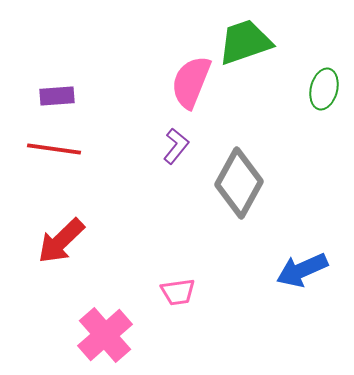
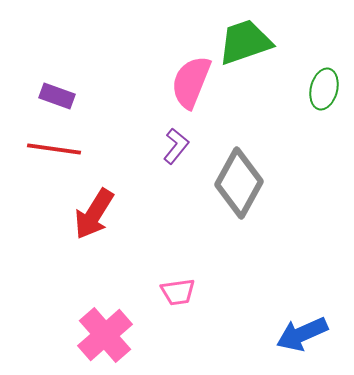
purple rectangle: rotated 24 degrees clockwise
red arrow: moved 33 px right, 27 px up; rotated 14 degrees counterclockwise
blue arrow: moved 64 px down
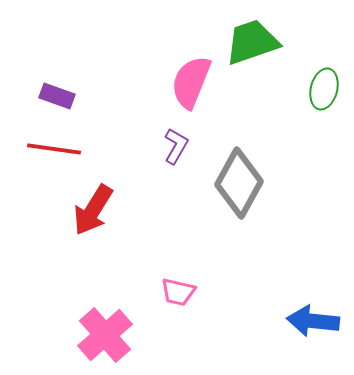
green trapezoid: moved 7 px right
purple L-shape: rotated 9 degrees counterclockwise
red arrow: moved 1 px left, 4 px up
pink trapezoid: rotated 21 degrees clockwise
blue arrow: moved 11 px right, 13 px up; rotated 30 degrees clockwise
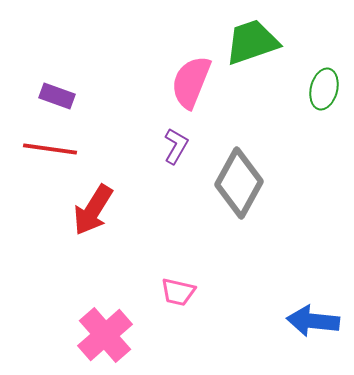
red line: moved 4 px left
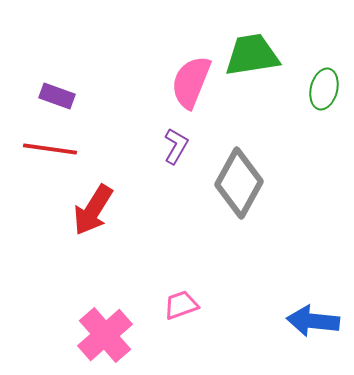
green trapezoid: moved 13 px down; rotated 10 degrees clockwise
pink trapezoid: moved 3 px right, 13 px down; rotated 147 degrees clockwise
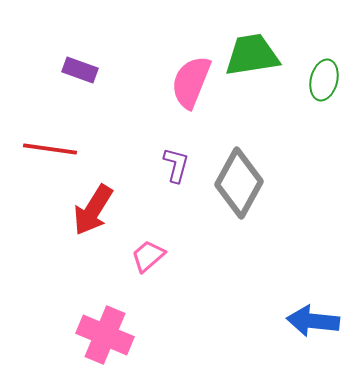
green ellipse: moved 9 px up
purple rectangle: moved 23 px right, 26 px up
purple L-shape: moved 19 px down; rotated 15 degrees counterclockwise
pink trapezoid: moved 33 px left, 49 px up; rotated 21 degrees counterclockwise
pink cross: rotated 26 degrees counterclockwise
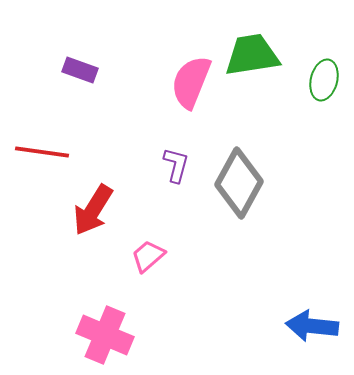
red line: moved 8 px left, 3 px down
blue arrow: moved 1 px left, 5 px down
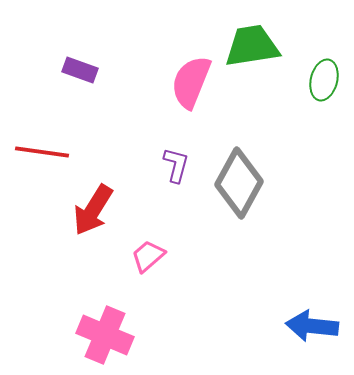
green trapezoid: moved 9 px up
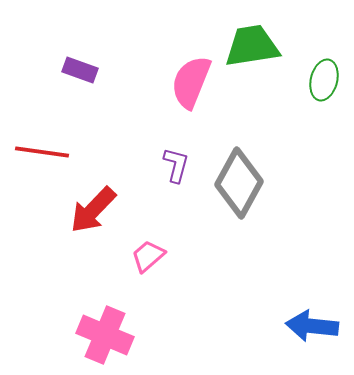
red arrow: rotated 12 degrees clockwise
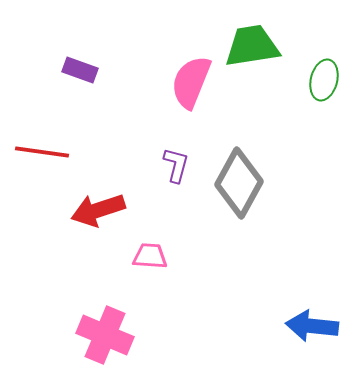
red arrow: moved 5 px right; rotated 28 degrees clockwise
pink trapezoid: moved 2 px right; rotated 45 degrees clockwise
